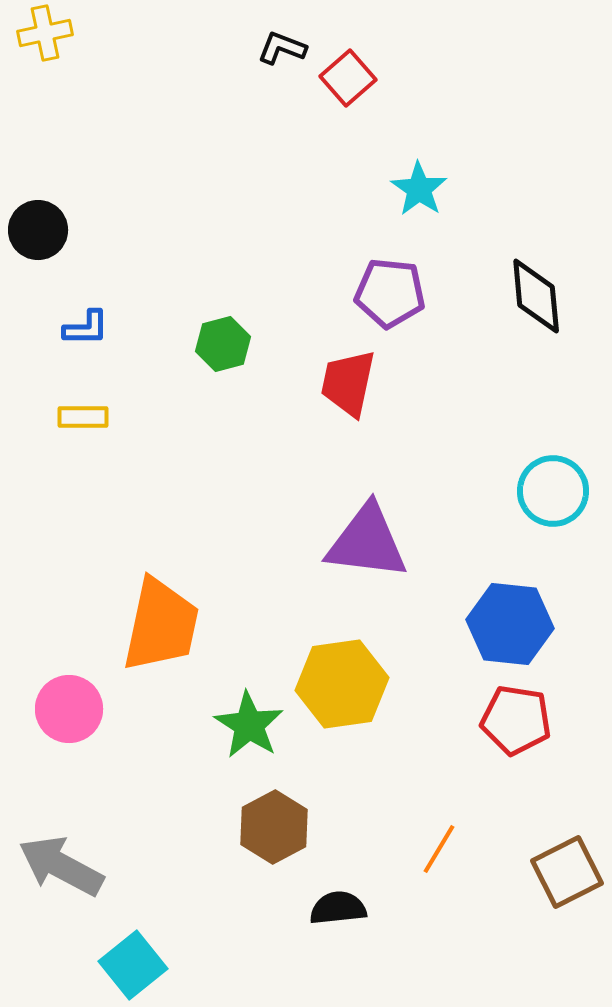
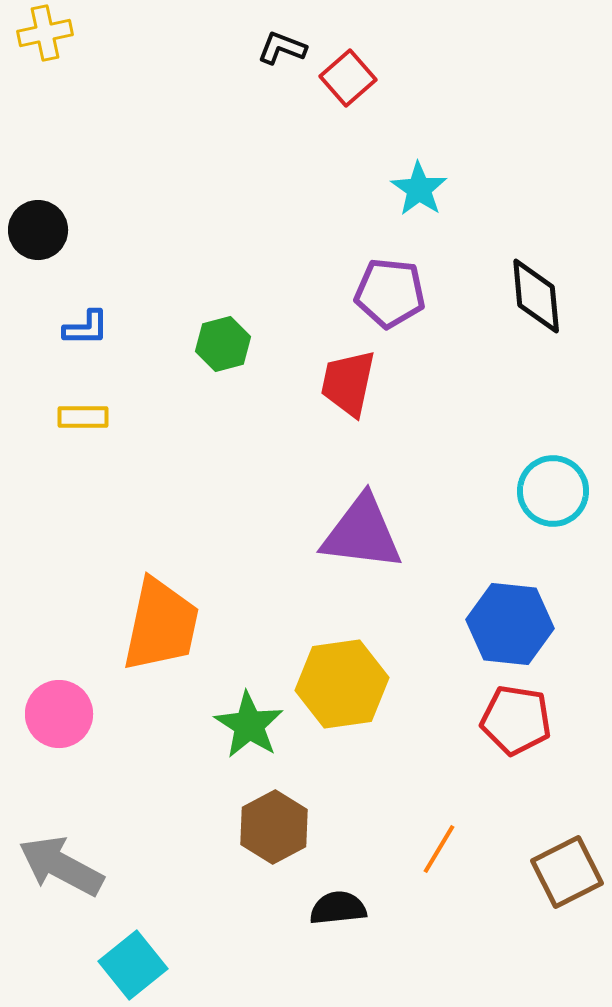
purple triangle: moved 5 px left, 9 px up
pink circle: moved 10 px left, 5 px down
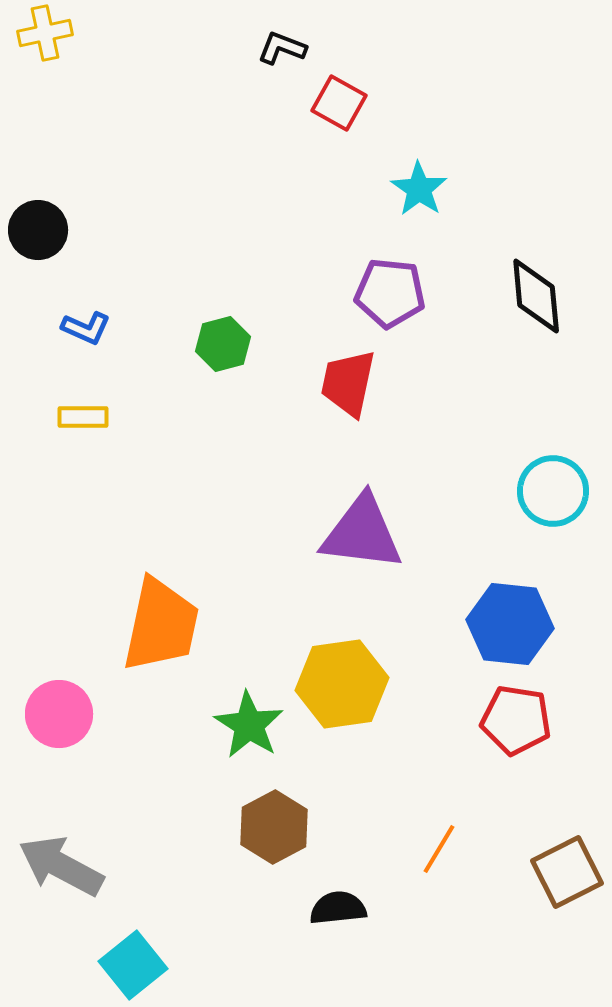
red square: moved 9 px left, 25 px down; rotated 20 degrees counterclockwise
blue L-shape: rotated 24 degrees clockwise
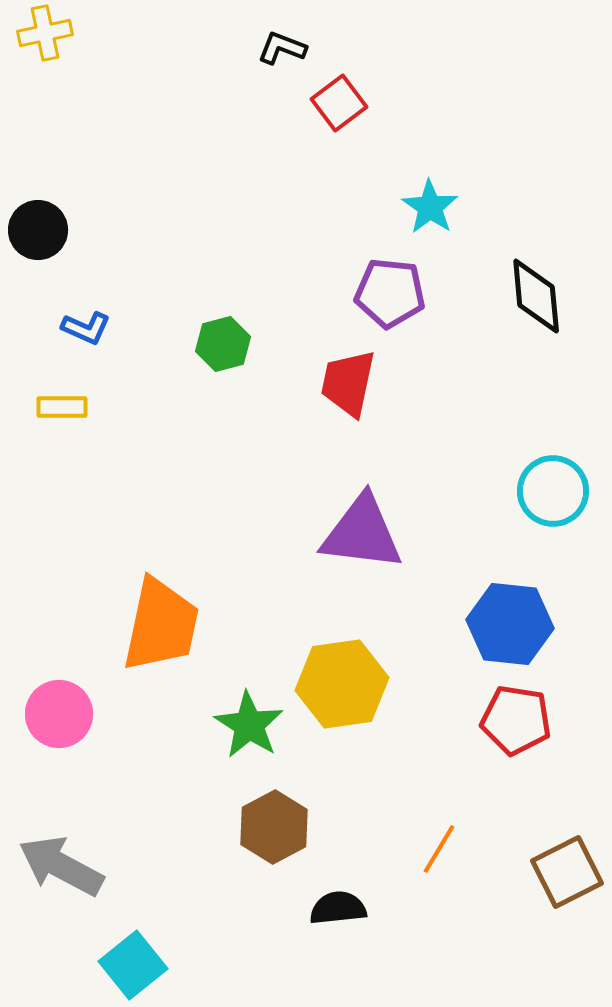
red square: rotated 24 degrees clockwise
cyan star: moved 11 px right, 18 px down
yellow rectangle: moved 21 px left, 10 px up
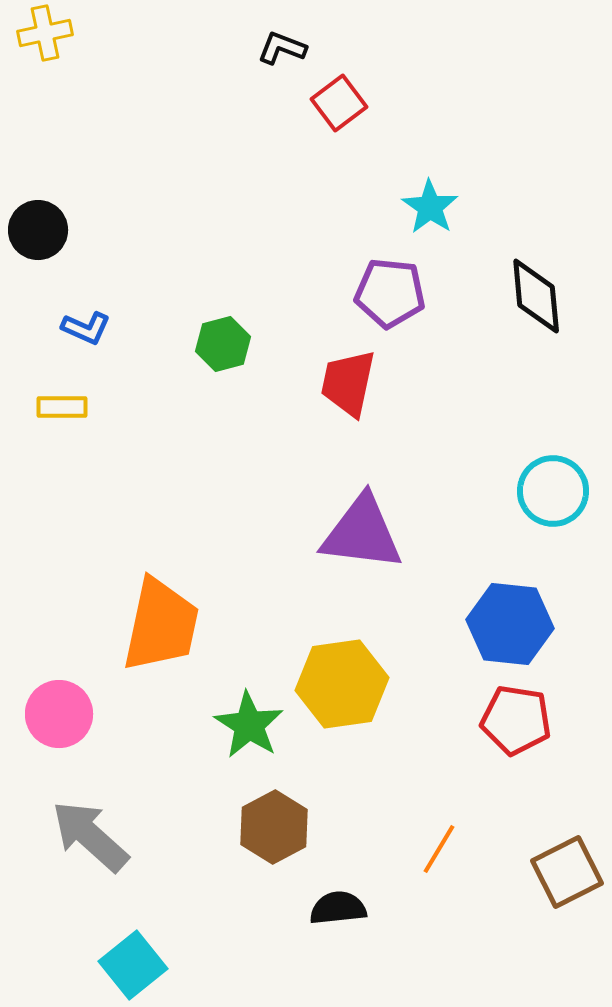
gray arrow: moved 29 px right, 30 px up; rotated 14 degrees clockwise
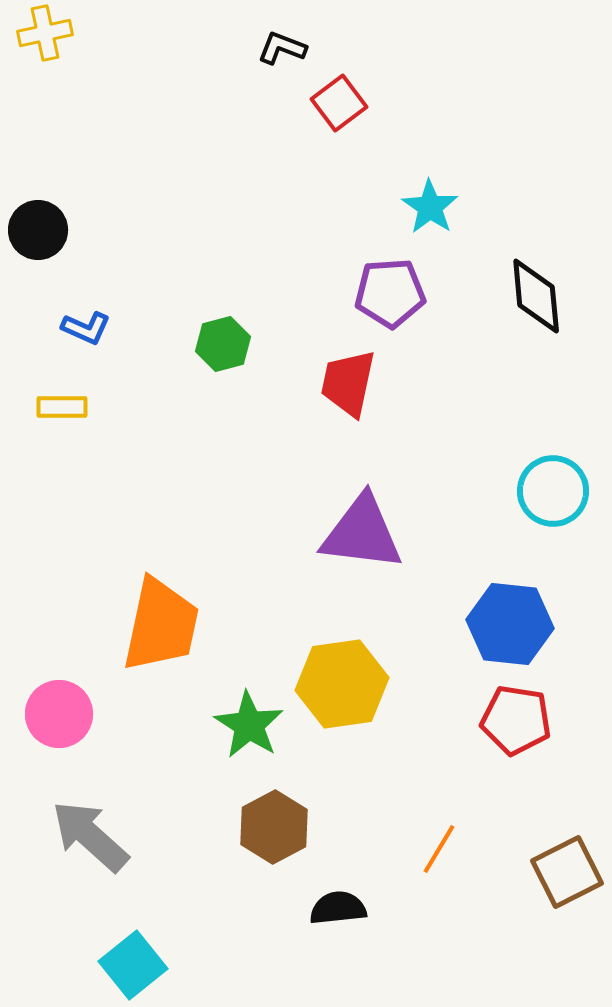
purple pentagon: rotated 10 degrees counterclockwise
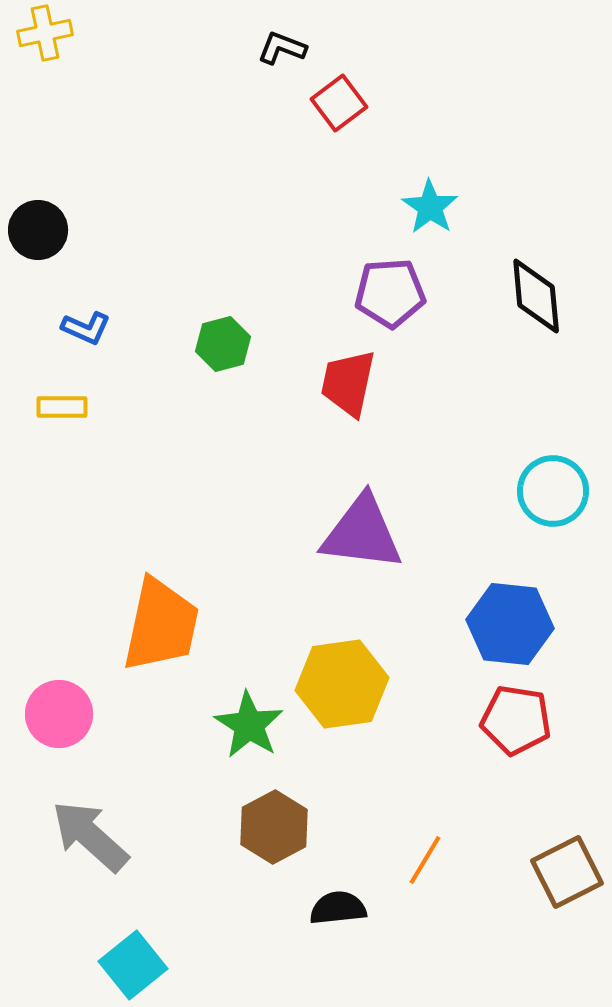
orange line: moved 14 px left, 11 px down
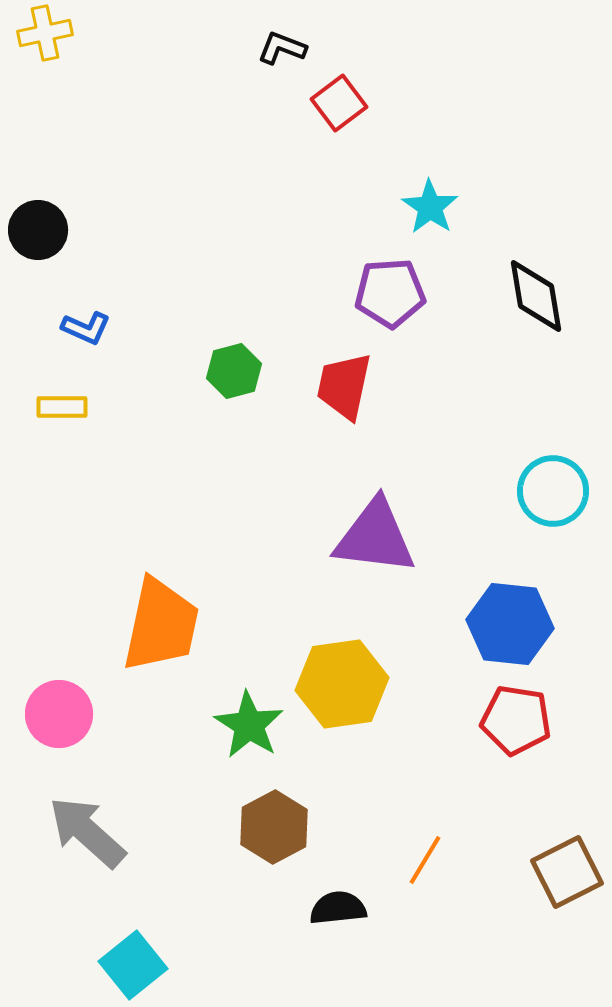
black diamond: rotated 4 degrees counterclockwise
green hexagon: moved 11 px right, 27 px down
red trapezoid: moved 4 px left, 3 px down
purple triangle: moved 13 px right, 4 px down
gray arrow: moved 3 px left, 4 px up
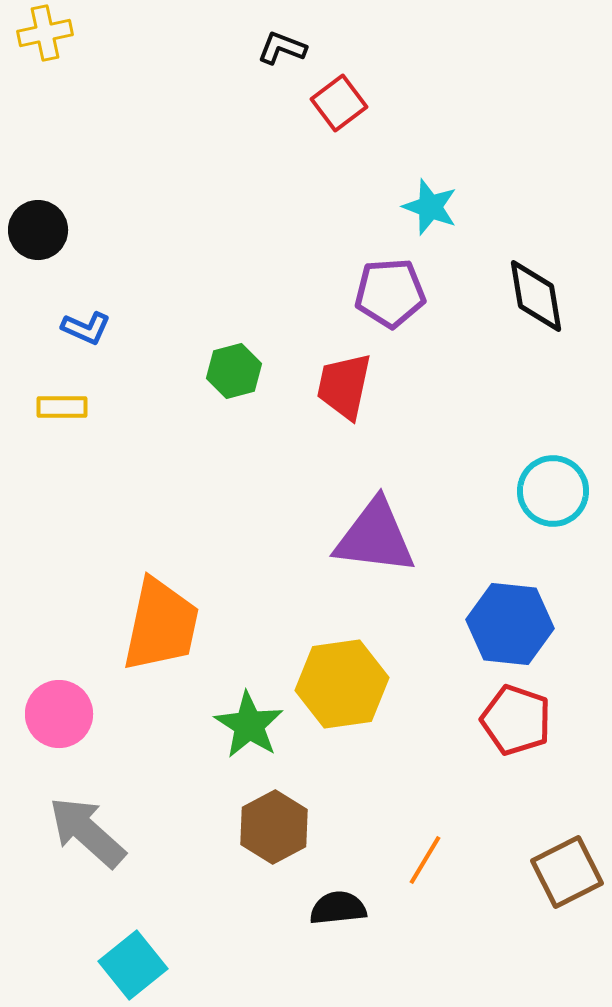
cyan star: rotated 14 degrees counterclockwise
red pentagon: rotated 10 degrees clockwise
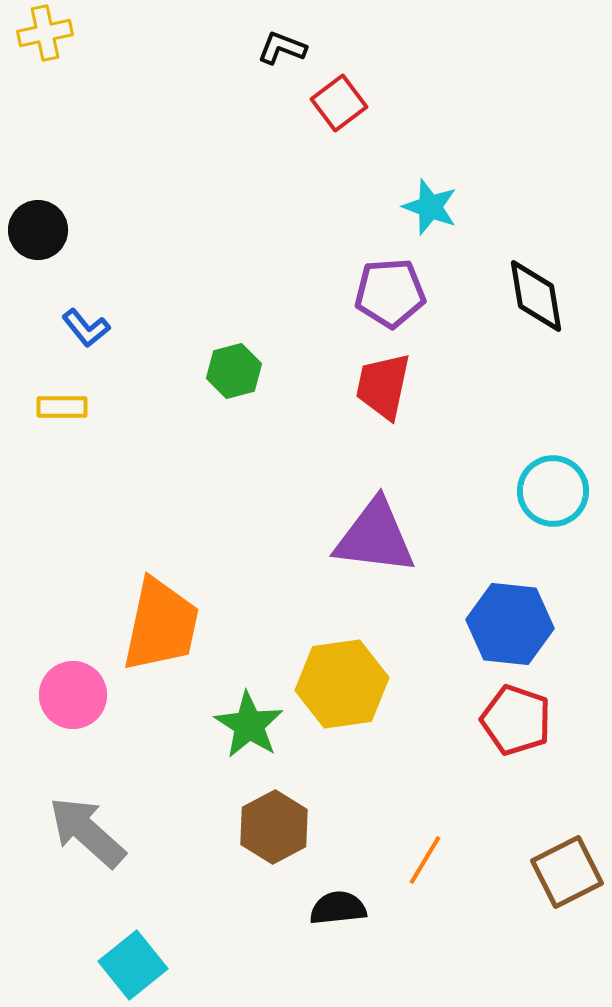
blue L-shape: rotated 27 degrees clockwise
red trapezoid: moved 39 px right
pink circle: moved 14 px right, 19 px up
